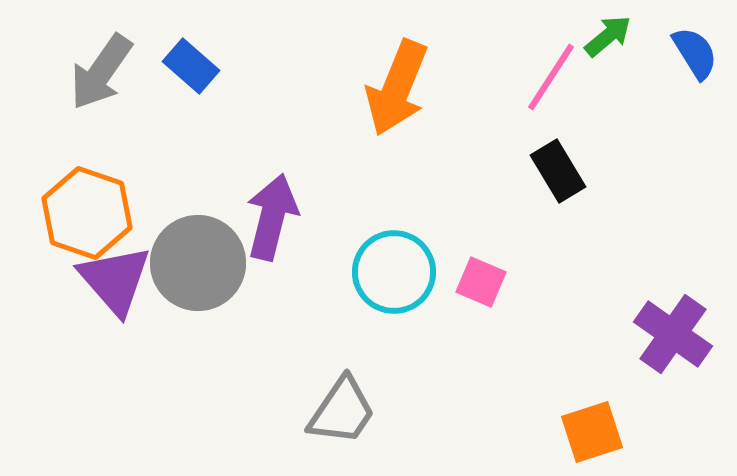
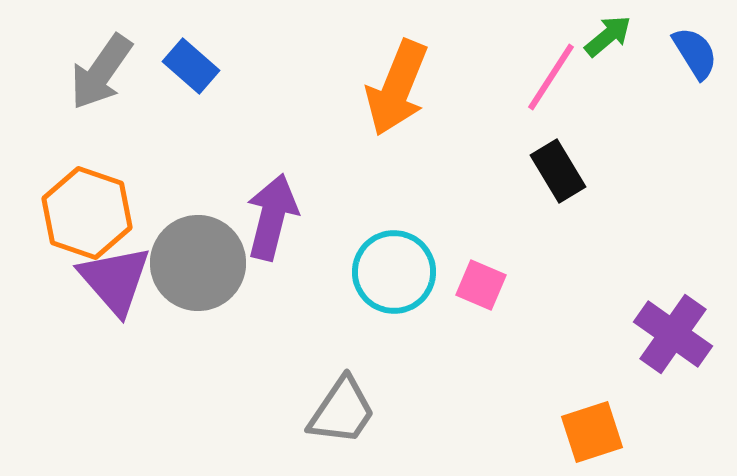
pink square: moved 3 px down
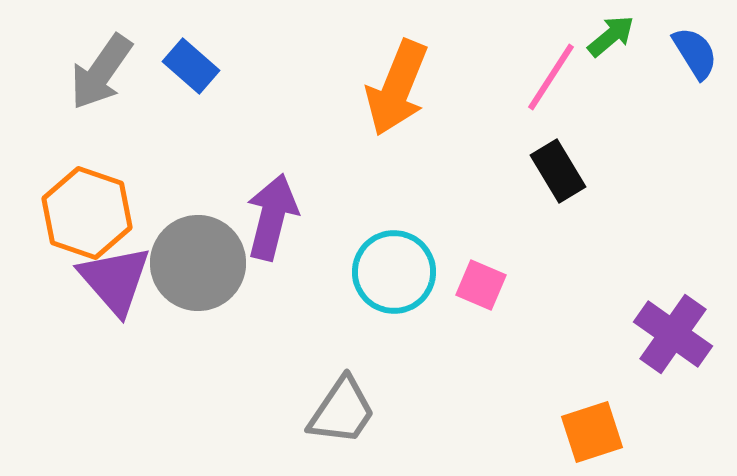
green arrow: moved 3 px right
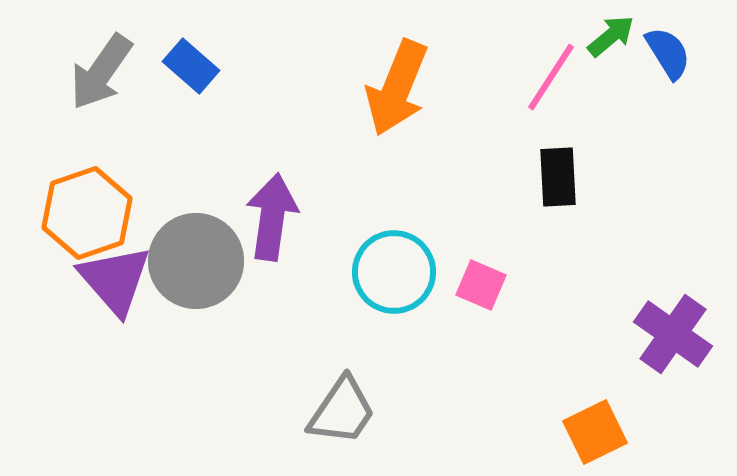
blue semicircle: moved 27 px left
black rectangle: moved 6 px down; rotated 28 degrees clockwise
orange hexagon: rotated 22 degrees clockwise
purple arrow: rotated 6 degrees counterclockwise
gray circle: moved 2 px left, 2 px up
orange square: moved 3 px right; rotated 8 degrees counterclockwise
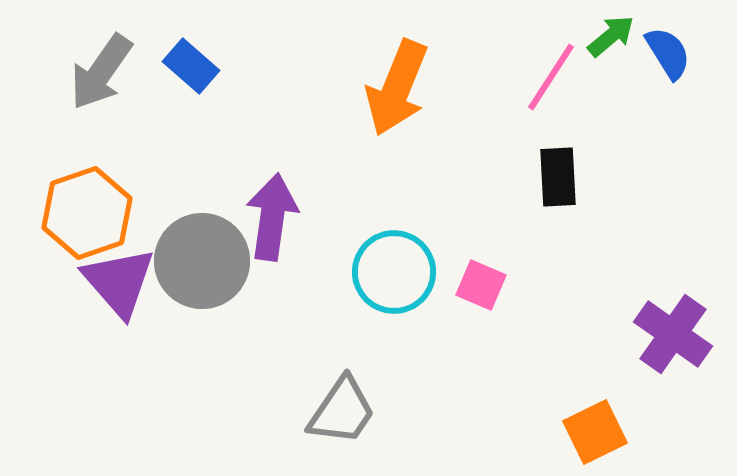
gray circle: moved 6 px right
purple triangle: moved 4 px right, 2 px down
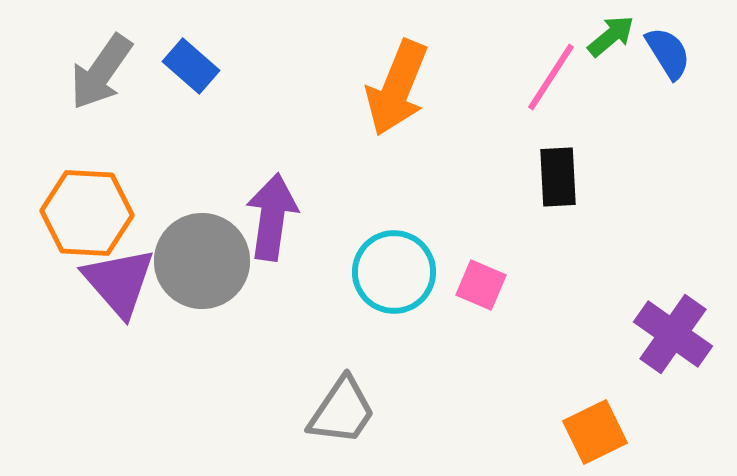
orange hexagon: rotated 22 degrees clockwise
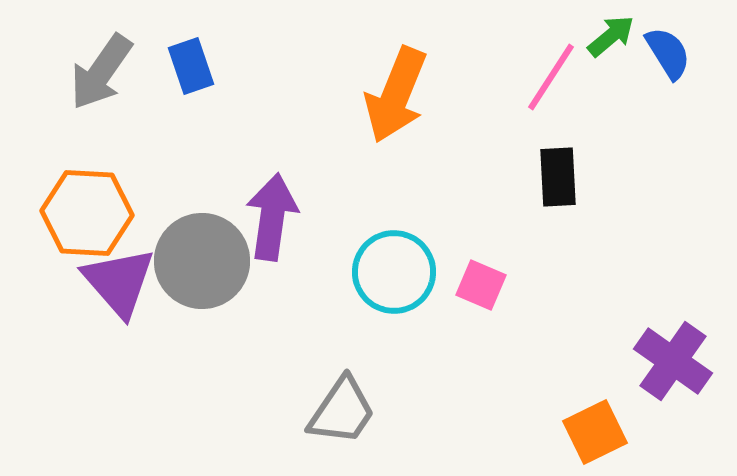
blue rectangle: rotated 30 degrees clockwise
orange arrow: moved 1 px left, 7 px down
purple cross: moved 27 px down
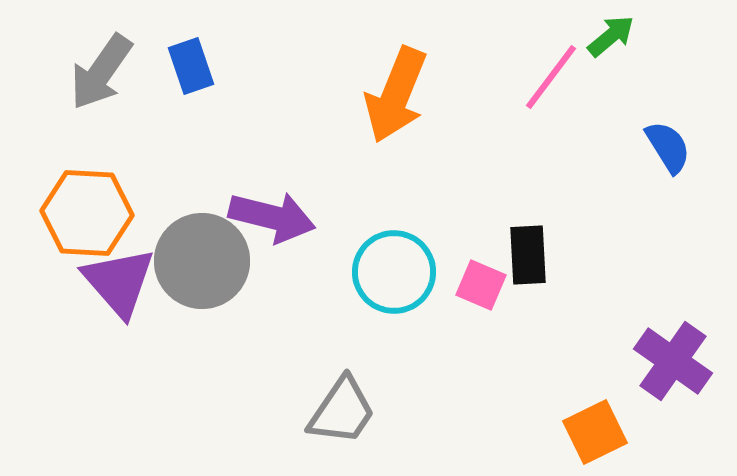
blue semicircle: moved 94 px down
pink line: rotated 4 degrees clockwise
black rectangle: moved 30 px left, 78 px down
purple arrow: rotated 96 degrees clockwise
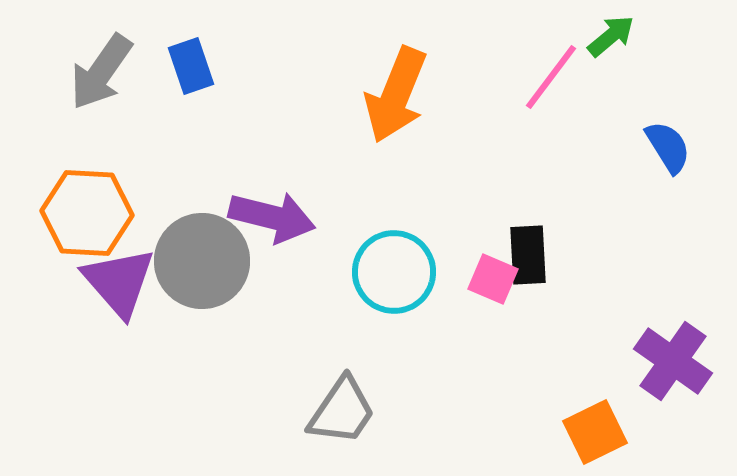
pink square: moved 12 px right, 6 px up
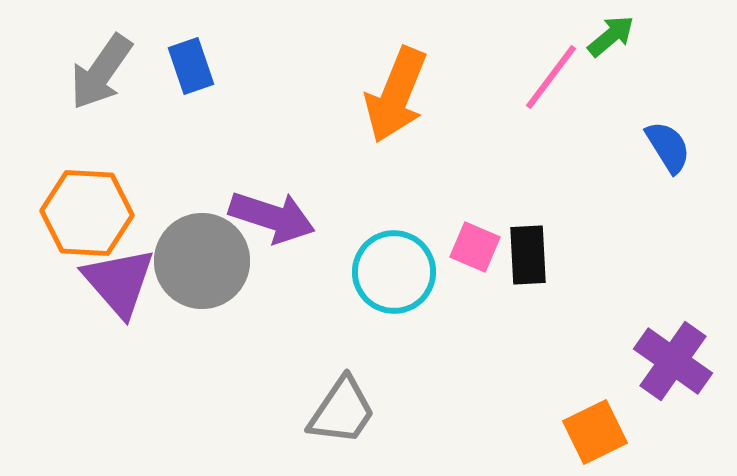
purple arrow: rotated 4 degrees clockwise
pink square: moved 18 px left, 32 px up
